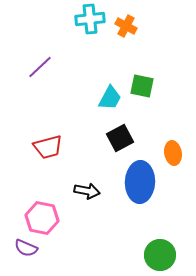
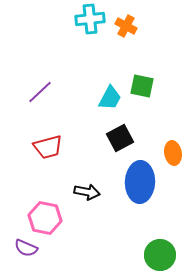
purple line: moved 25 px down
black arrow: moved 1 px down
pink hexagon: moved 3 px right
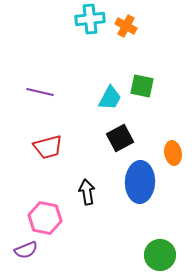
purple line: rotated 56 degrees clockwise
black arrow: rotated 110 degrees counterclockwise
purple semicircle: moved 2 px down; rotated 45 degrees counterclockwise
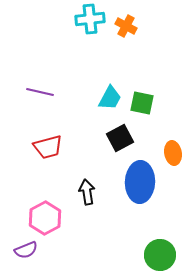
green square: moved 17 px down
pink hexagon: rotated 20 degrees clockwise
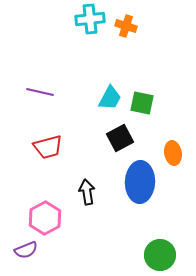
orange cross: rotated 10 degrees counterclockwise
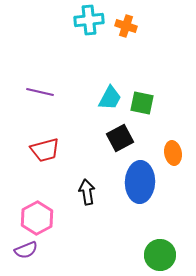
cyan cross: moved 1 px left, 1 px down
red trapezoid: moved 3 px left, 3 px down
pink hexagon: moved 8 px left
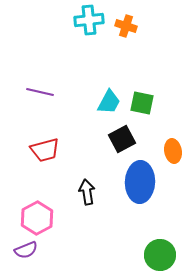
cyan trapezoid: moved 1 px left, 4 px down
black square: moved 2 px right, 1 px down
orange ellipse: moved 2 px up
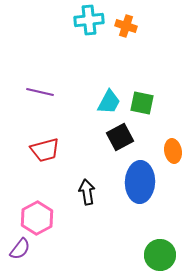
black square: moved 2 px left, 2 px up
purple semicircle: moved 6 px left, 1 px up; rotated 30 degrees counterclockwise
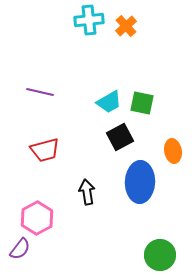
orange cross: rotated 30 degrees clockwise
cyan trapezoid: rotated 32 degrees clockwise
